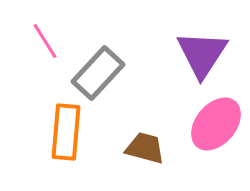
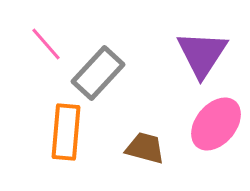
pink line: moved 1 px right, 3 px down; rotated 9 degrees counterclockwise
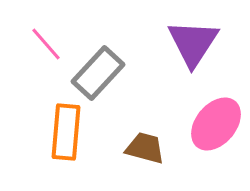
purple triangle: moved 9 px left, 11 px up
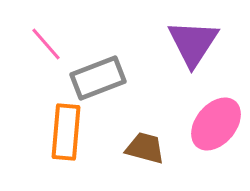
gray rectangle: moved 5 px down; rotated 26 degrees clockwise
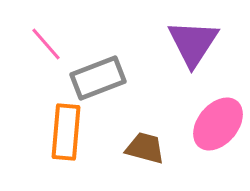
pink ellipse: moved 2 px right
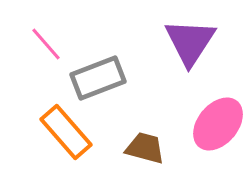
purple triangle: moved 3 px left, 1 px up
orange rectangle: rotated 46 degrees counterclockwise
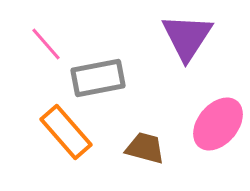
purple triangle: moved 3 px left, 5 px up
gray rectangle: rotated 10 degrees clockwise
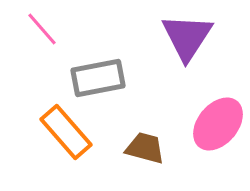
pink line: moved 4 px left, 15 px up
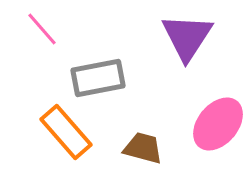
brown trapezoid: moved 2 px left
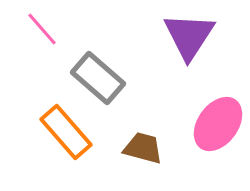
purple triangle: moved 2 px right, 1 px up
gray rectangle: rotated 52 degrees clockwise
pink ellipse: rotated 4 degrees counterclockwise
